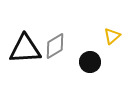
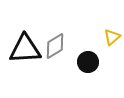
yellow triangle: moved 1 px down
black circle: moved 2 px left
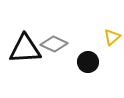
gray diamond: moved 1 px left, 2 px up; rotated 56 degrees clockwise
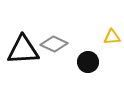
yellow triangle: rotated 36 degrees clockwise
black triangle: moved 2 px left, 1 px down
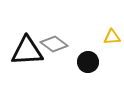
gray diamond: rotated 12 degrees clockwise
black triangle: moved 4 px right, 1 px down
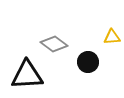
black triangle: moved 24 px down
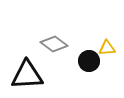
yellow triangle: moved 5 px left, 11 px down
black circle: moved 1 px right, 1 px up
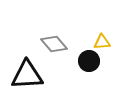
gray diamond: rotated 12 degrees clockwise
yellow triangle: moved 5 px left, 6 px up
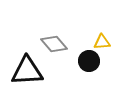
black triangle: moved 4 px up
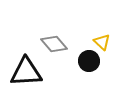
yellow triangle: rotated 48 degrees clockwise
black triangle: moved 1 px left, 1 px down
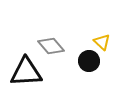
gray diamond: moved 3 px left, 2 px down
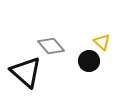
black triangle: rotated 44 degrees clockwise
